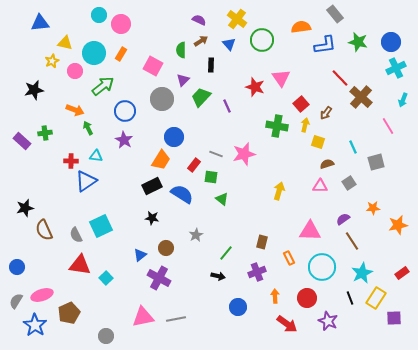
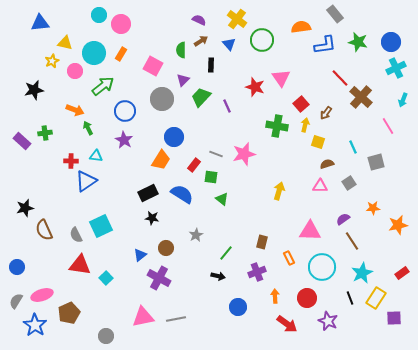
black rectangle at (152, 186): moved 4 px left, 7 px down
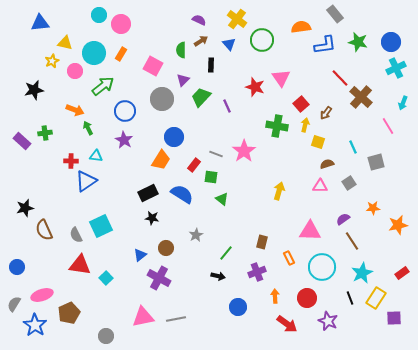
cyan arrow at (403, 100): moved 3 px down
pink star at (244, 154): moved 3 px up; rotated 20 degrees counterclockwise
gray semicircle at (16, 301): moved 2 px left, 3 px down
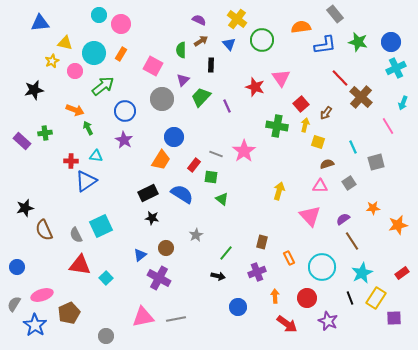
pink triangle at (310, 231): moved 15 px up; rotated 45 degrees clockwise
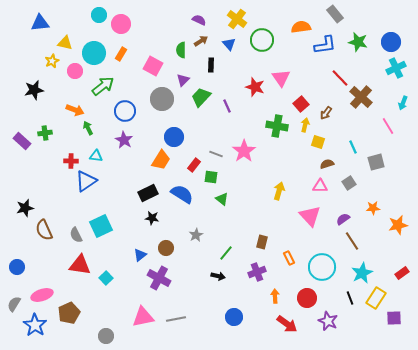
blue circle at (238, 307): moved 4 px left, 10 px down
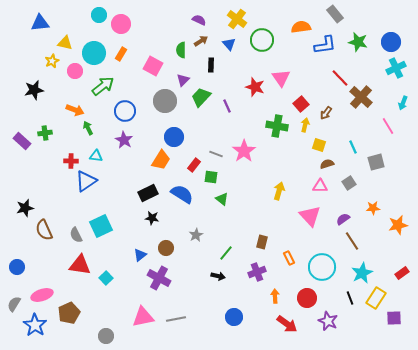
gray circle at (162, 99): moved 3 px right, 2 px down
yellow square at (318, 142): moved 1 px right, 3 px down
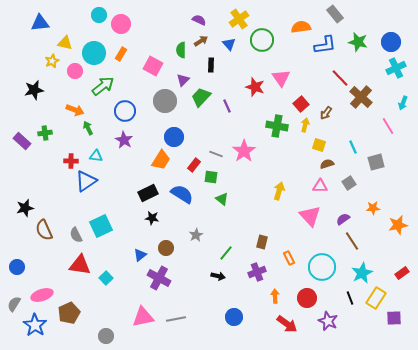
yellow cross at (237, 19): moved 2 px right; rotated 18 degrees clockwise
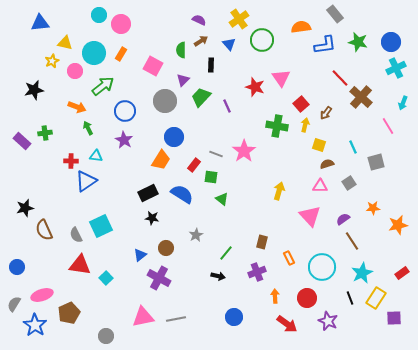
orange arrow at (75, 110): moved 2 px right, 3 px up
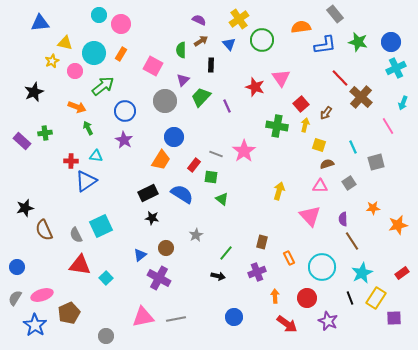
black star at (34, 90): moved 2 px down; rotated 12 degrees counterclockwise
purple semicircle at (343, 219): rotated 56 degrees counterclockwise
gray semicircle at (14, 304): moved 1 px right, 6 px up
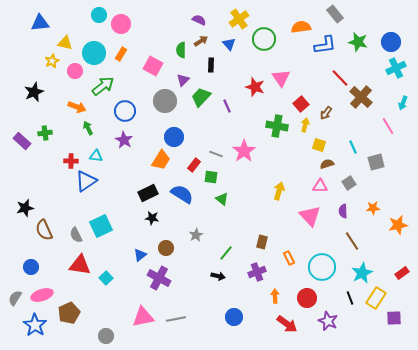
green circle at (262, 40): moved 2 px right, 1 px up
purple semicircle at (343, 219): moved 8 px up
blue circle at (17, 267): moved 14 px right
